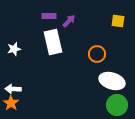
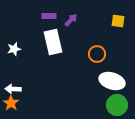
purple arrow: moved 2 px right, 1 px up
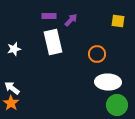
white ellipse: moved 4 px left, 1 px down; rotated 15 degrees counterclockwise
white arrow: moved 1 px left, 1 px up; rotated 35 degrees clockwise
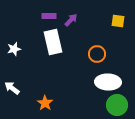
orange star: moved 34 px right
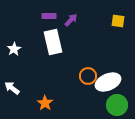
white star: rotated 16 degrees counterclockwise
orange circle: moved 9 px left, 22 px down
white ellipse: rotated 25 degrees counterclockwise
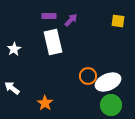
green circle: moved 6 px left
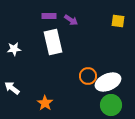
purple arrow: rotated 80 degrees clockwise
white star: rotated 24 degrees clockwise
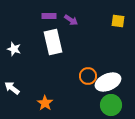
white star: rotated 24 degrees clockwise
